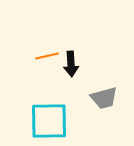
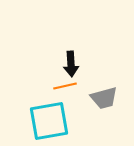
orange line: moved 18 px right, 30 px down
cyan square: rotated 9 degrees counterclockwise
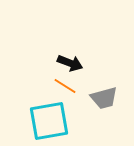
black arrow: moved 1 px left, 1 px up; rotated 65 degrees counterclockwise
orange line: rotated 45 degrees clockwise
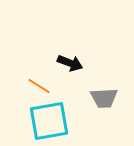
orange line: moved 26 px left
gray trapezoid: rotated 12 degrees clockwise
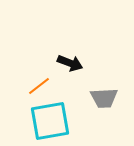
orange line: rotated 70 degrees counterclockwise
cyan square: moved 1 px right
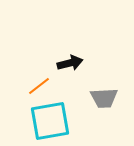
black arrow: rotated 35 degrees counterclockwise
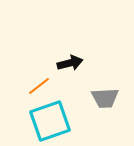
gray trapezoid: moved 1 px right
cyan square: rotated 9 degrees counterclockwise
